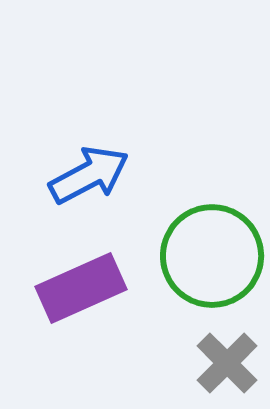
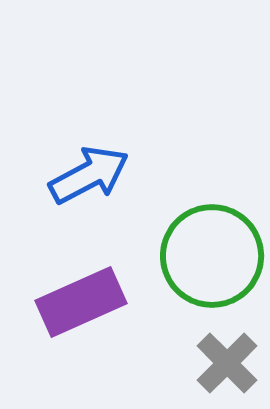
purple rectangle: moved 14 px down
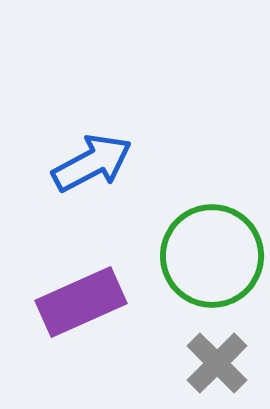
blue arrow: moved 3 px right, 12 px up
gray cross: moved 10 px left
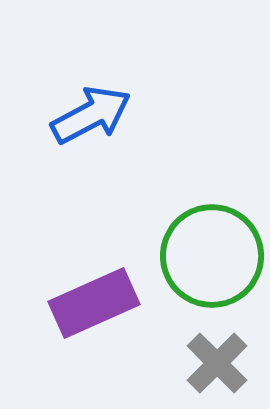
blue arrow: moved 1 px left, 48 px up
purple rectangle: moved 13 px right, 1 px down
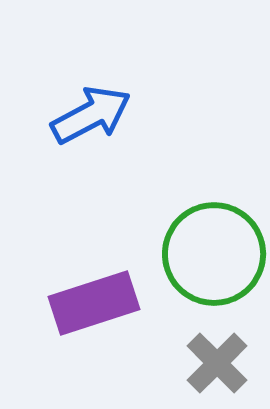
green circle: moved 2 px right, 2 px up
purple rectangle: rotated 6 degrees clockwise
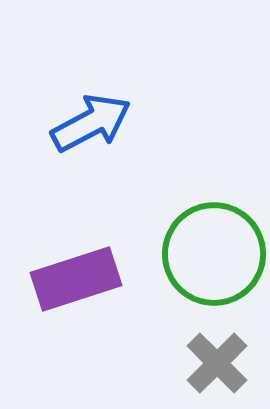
blue arrow: moved 8 px down
purple rectangle: moved 18 px left, 24 px up
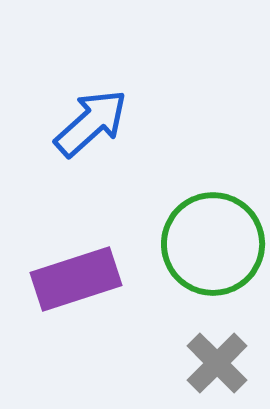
blue arrow: rotated 14 degrees counterclockwise
green circle: moved 1 px left, 10 px up
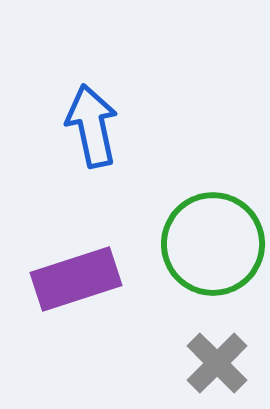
blue arrow: moved 1 px right, 3 px down; rotated 60 degrees counterclockwise
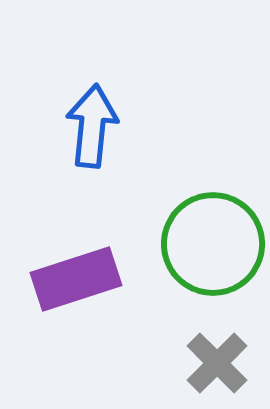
blue arrow: rotated 18 degrees clockwise
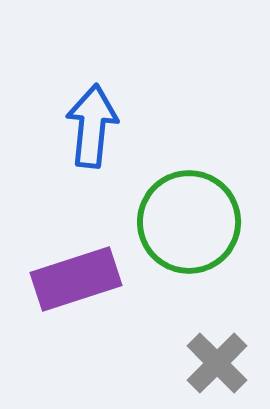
green circle: moved 24 px left, 22 px up
